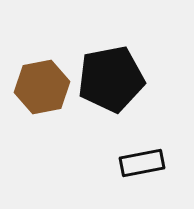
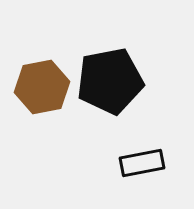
black pentagon: moved 1 px left, 2 px down
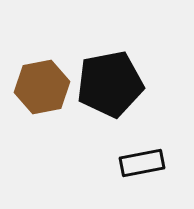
black pentagon: moved 3 px down
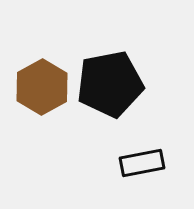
brown hexagon: rotated 18 degrees counterclockwise
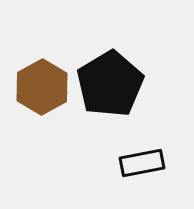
black pentagon: rotated 20 degrees counterclockwise
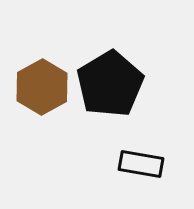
black rectangle: moved 1 px left, 1 px down; rotated 21 degrees clockwise
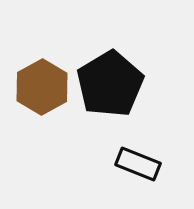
black rectangle: moved 3 px left; rotated 12 degrees clockwise
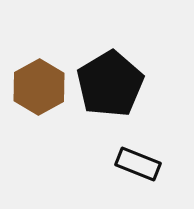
brown hexagon: moved 3 px left
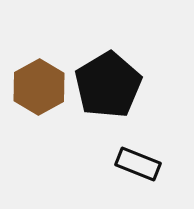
black pentagon: moved 2 px left, 1 px down
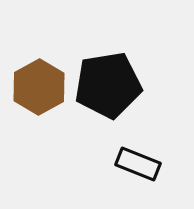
black pentagon: rotated 22 degrees clockwise
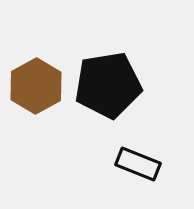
brown hexagon: moved 3 px left, 1 px up
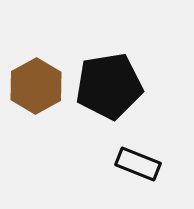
black pentagon: moved 1 px right, 1 px down
